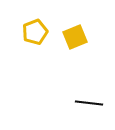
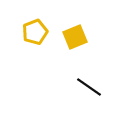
black line: moved 16 px up; rotated 28 degrees clockwise
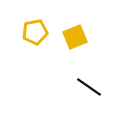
yellow pentagon: rotated 10 degrees clockwise
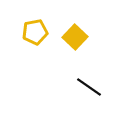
yellow square: rotated 25 degrees counterclockwise
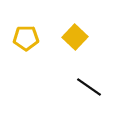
yellow pentagon: moved 9 px left, 6 px down; rotated 10 degrees clockwise
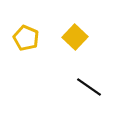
yellow pentagon: rotated 25 degrees clockwise
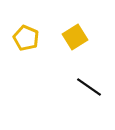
yellow square: rotated 15 degrees clockwise
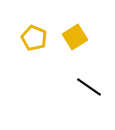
yellow pentagon: moved 8 px right
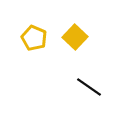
yellow square: rotated 15 degrees counterclockwise
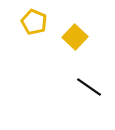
yellow pentagon: moved 16 px up
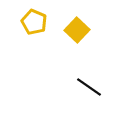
yellow square: moved 2 px right, 7 px up
